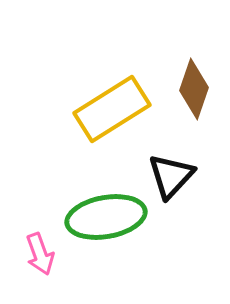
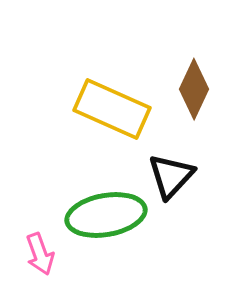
brown diamond: rotated 6 degrees clockwise
yellow rectangle: rotated 56 degrees clockwise
green ellipse: moved 2 px up
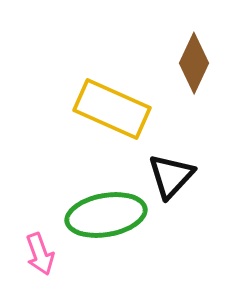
brown diamond: moved 26 px up
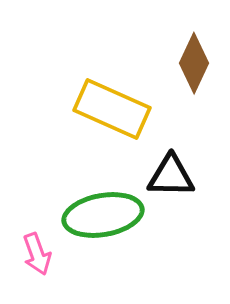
black triangle: rotated 48 degrees clockwise
green ellipse: moved 3 px left
pink arrow: moved 3 px left
